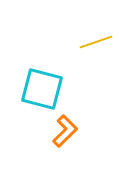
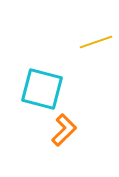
orange L-shape: moved 1 px left, 1 px up
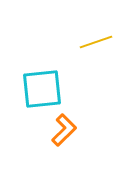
cyan square: rotated 21 degrees counterclockwise
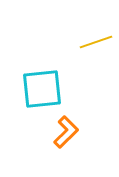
orange L-shape: moved 2 px right, 2 px down
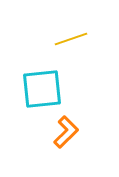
yellow line: moved 25 px left, 3 px up
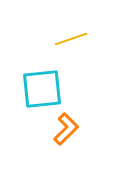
orange L-shape: moved 3 px up
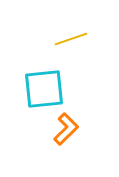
cyan square: moved 2 px right
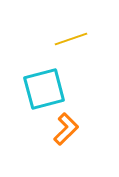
cyan square: rotated 9 degrees counterclockwise
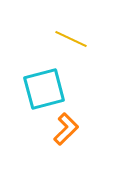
yellow line: rotated 44 degrees clockwise
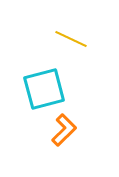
orange L-shape: moved 2 px left, 1 px down
